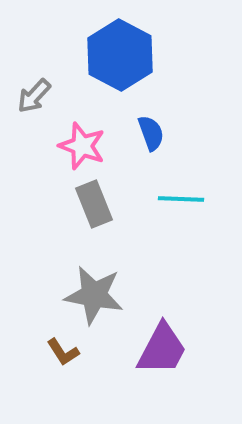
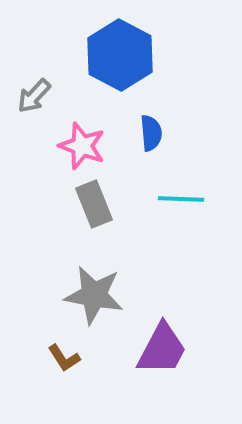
blue semicircle: rotated 15 degrees clockwise
brown L-shape: moved 1 px right, 6 px down
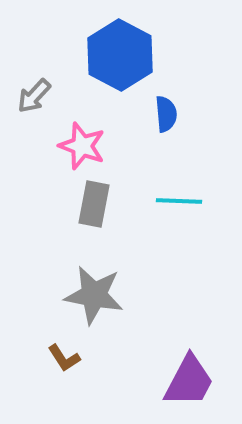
blue semicircle: moved 15 px right, 19 px up
cyan line: moved 2 px left, 2 px down
gray rectangle: rotated 33 degrees clockwise
purple trapezoid: moved 27 px right, 32 px down
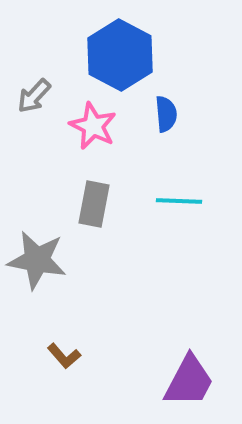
pink star: moved 11 px right, 20 px up; rotated 6 degrees clockwise
gray star: moved 57 px left, 35 px up
brown L-shape: moved 2 px up; rotated 8 degrees counterclockwise
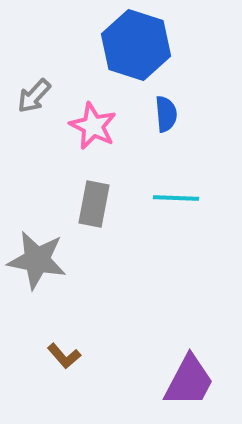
blue hexagon: moved 16 px right, 10 px up; rotated 10 degrees counterclockwise
cyan line: moved 3 px left, 3 px up
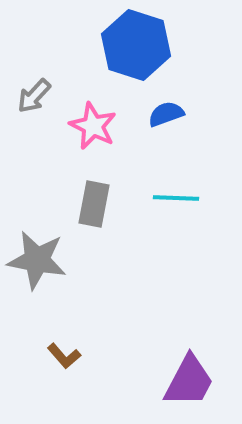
blue semicircle: rotated 105 degrees counterclockwise
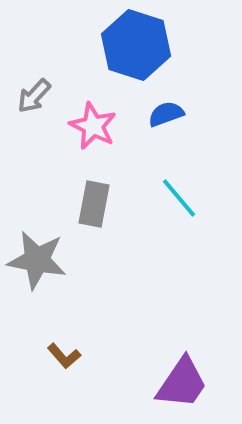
cyan line: moved 3 px right; rotated 48 degrees clockwise
purple trapezoid: moved 7 px left, 2 px down; rotated 6 degrees clockwise
